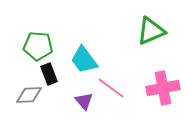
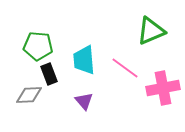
cyan trapezoid: rotated 32 degrees clockwise
pink line: moved 14 px right, 20 px up
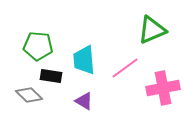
green triangle: moved 1 px right, 1 px up
pink line: rotated 72 degrees counterclockwise
black rectangle: moved 2 px right, 2 px down; rotated 60 degrees counterclockwise
gray diamond: rotated 48 degrees clockwise
purple triangle: rotated 18 degrees counterclockwise
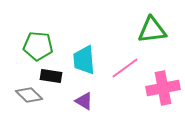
green triangle: rotated 16 degrees clockwise
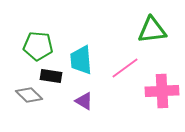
cyan trapezoid: moved 3 px left
pink cross: moved 1 px left, 3 px down; rotated 8 degrees clockwise
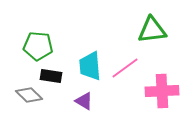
cyan trapezoid: moved 9 px right, 6 px down
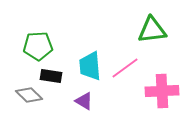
green pentagon: rotated 8 degrees counterclockwise
